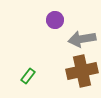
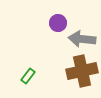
purple circle: moved 3 px right, 3 px down
gray arrow: rotated 16 degrees clockwise
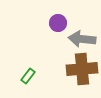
brown cross: moved 2 px up; rotated 8 degrees clockwise
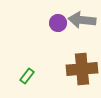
gray arrow: moved 19 px up
green rectangle: moved 1 px left
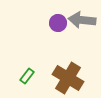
brown cross: moved 14 px left, 9 px down; rotated 36 degrees clockwise
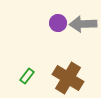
gray arrow: moved 1 px right, 4 px down; rotated 8 degrees counterclockwise
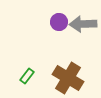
purple circle: moved 1 px right, 1 px up
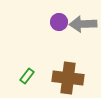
brown cross: rotated 24 degrees counterclockwise
